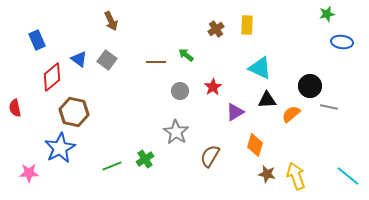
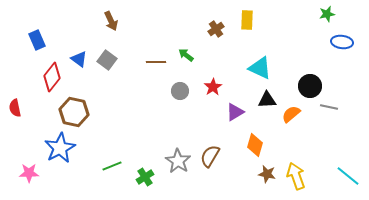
yellow rectangle: moved 5 px up
red diamond: rotated 12 degrees counterclockwise
gray star: moved 2 px right, 29 px down
green cross: moved 18 px down
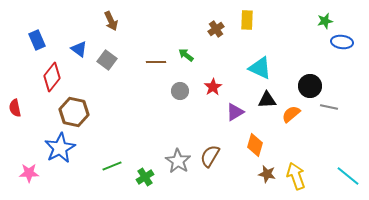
green star: moved 2 px left, 7 px down
blue triangle: moved 10 px up
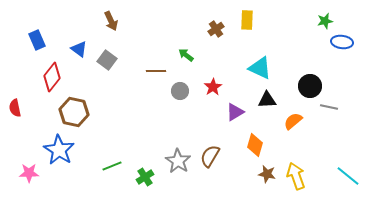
brown line: moved 9 px down
orange semicircle: moved 2 px right, 7 px down
blue star: moved 1 px left, 2 px down; rotated 12 degrees counterclockwise
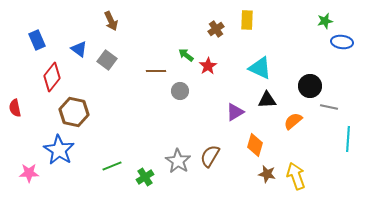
red star: moved 5 px left, 21 px up
cyan line: moved 37 px up; rotated 55 degrees clockwise
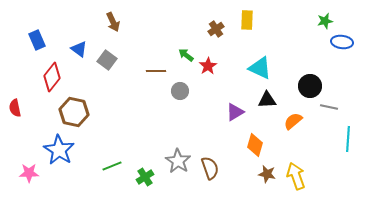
brown arrow: moved 2 px right, 1 px down
brown semicircle: moved 12 px down; rotated 130 degrees clockwise
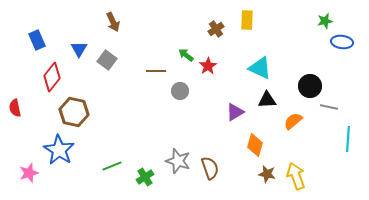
blue triangle: rotated 24 degrees clockwise
gray star: rotated 15 degrees counterclockwise
pink star: rotated 18 degrees counterclockwise
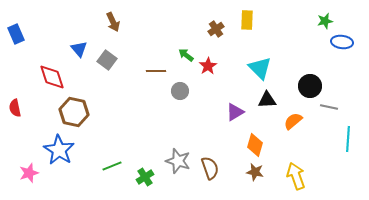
blue rectangle: moved 21 px left, 6 px up
blue triangle: rotated 12 degrees counterclockwise
cyan triangle: rotated 20 degrees clockwise
red diamond: rotated 56 degrees counterclockwise
brown star: moved 12 px left, 2 px up
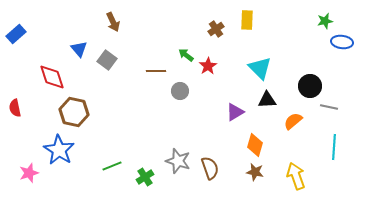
blue rectangle: rotated 72 degrees clockwise
cyan line: moved 14 px left, 8 px down
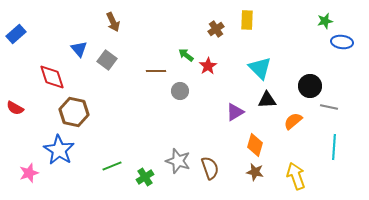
red semicircle: rotated 48 degrees counterclockwise
